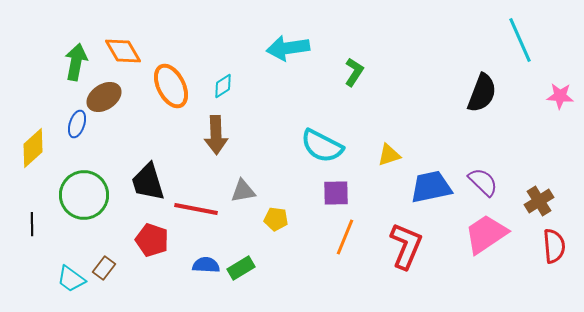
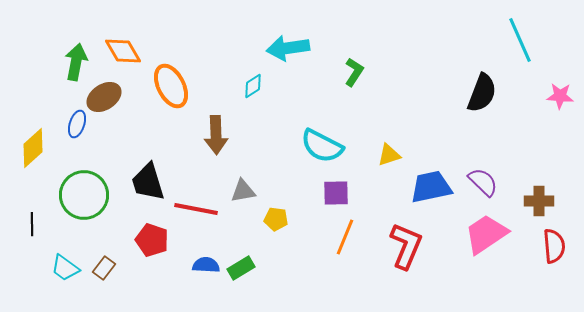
cyan diamond: moved 30 px right
brown cross: rotated 32 degrees clockwise
cyan trapezoid: moved 6 px left, 11 px up
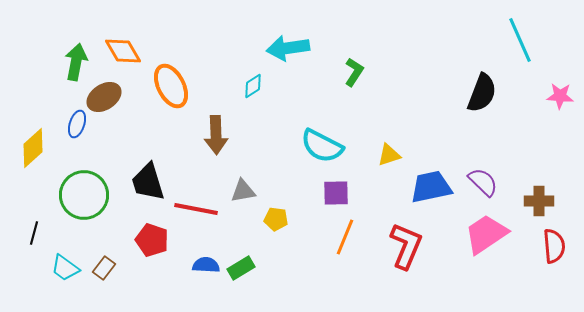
black line: moved 2 px right, 9 px down; rotated 15 degrees clockwise
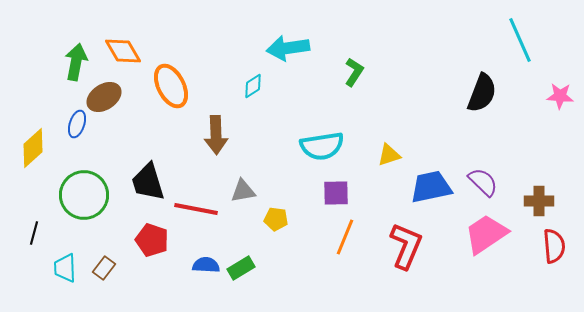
cyan semicircle: rotated 36 degrees counterclockwise
cyan trapezoid: rotated 52 degrees clockwise
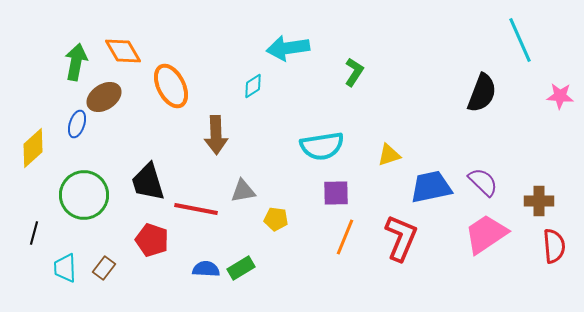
red L-shape: moved 5 px left, 8 px up
blue semicircle: moved 4 px down
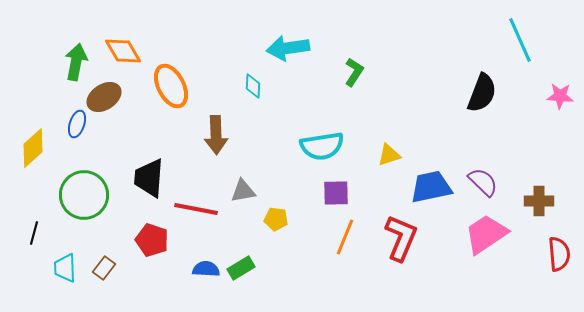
cyan diamond: rotated 55 degrees counterclockwise
black trapezoid: moved 1 px right, 4 px up; rotated 21 degrees clockwise
red semicircle: moved 5 px right, 8 px down
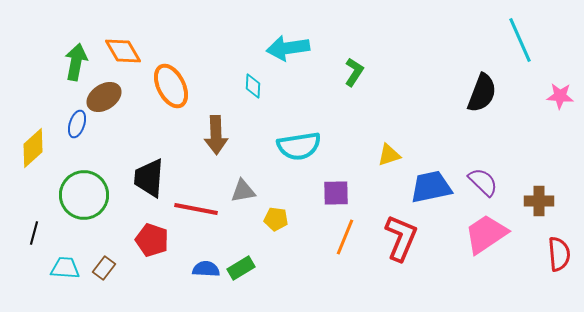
cyan semicircle: moved 23 px left
cyan trapezoid: rotated 96 degrees clockwise
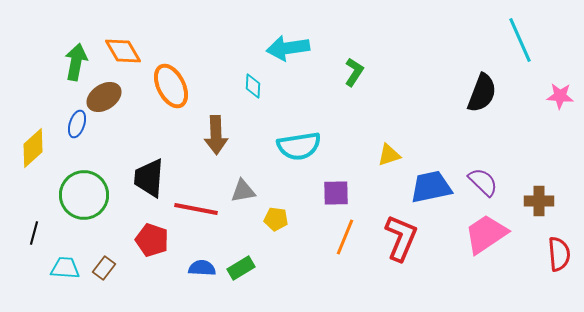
blue semicircle: moved 4 px left, 1 px up
